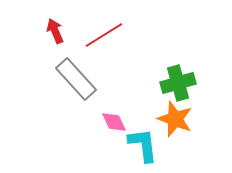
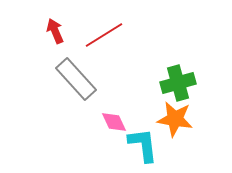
orange star: rotated 12 degrees counterclockwise
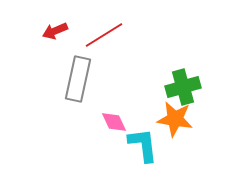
red arrow: rotated 90 degrees counterclockwise
gray rectangle: moved 2 px right; rotated 54 degrees clockwise
green cross: moved 5 px right, 4 px down
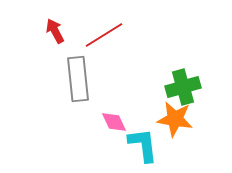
red arrow: rotated 85 degrees clockwise
gray rectangle: rotated 18 degrees counterclockwise
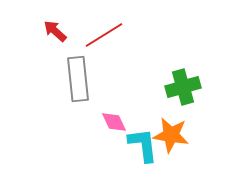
red arrow: rotated 20 degrees counterclockwise
orange star: moved 4 px left, 16 px down
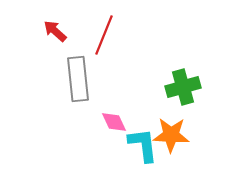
red line: rotated 36 degrees counterclockwise
orange star: rotated 6 degrees counterclockwise
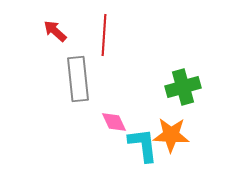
red line: rotated 18 degrees counterclockwise
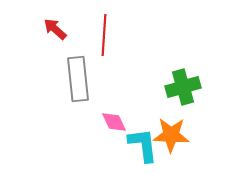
red arrow: moved 2 px up
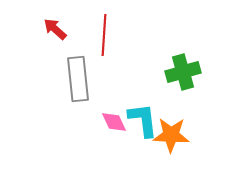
green cross: moved 15 px up
cyan L-shape: moved 25 px up
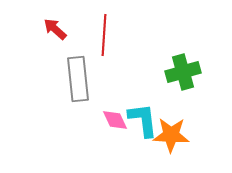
pink diamond: moved 1 px right, 2 px up
